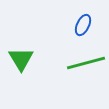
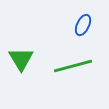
green line: moved 13 px left, 3 px down
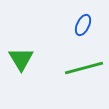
green line: moved 11 px right, 2 px down
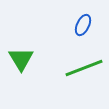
green line: rotated 6 degrees counterclockwise
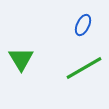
green line: rotated 9 degrees counterclockwise
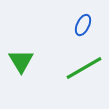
green triangle: moved 2 px down
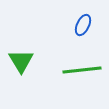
green line: moved 2 px left, 2 px down; rotated 24 degrees clockwise
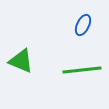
green triangle: rotated 36 degrees counterclockwise
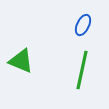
green line: rotated 72 degrees counterclockwise
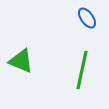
blue ellipse: moved 4 px right, 7 px up; rotated 60 degrees counterclockwise
